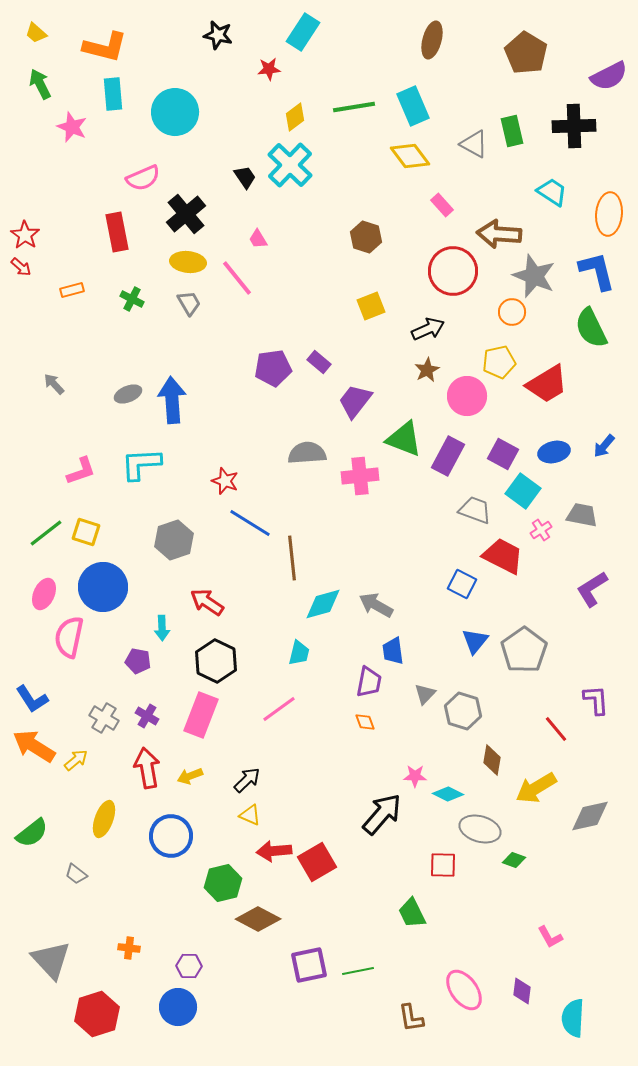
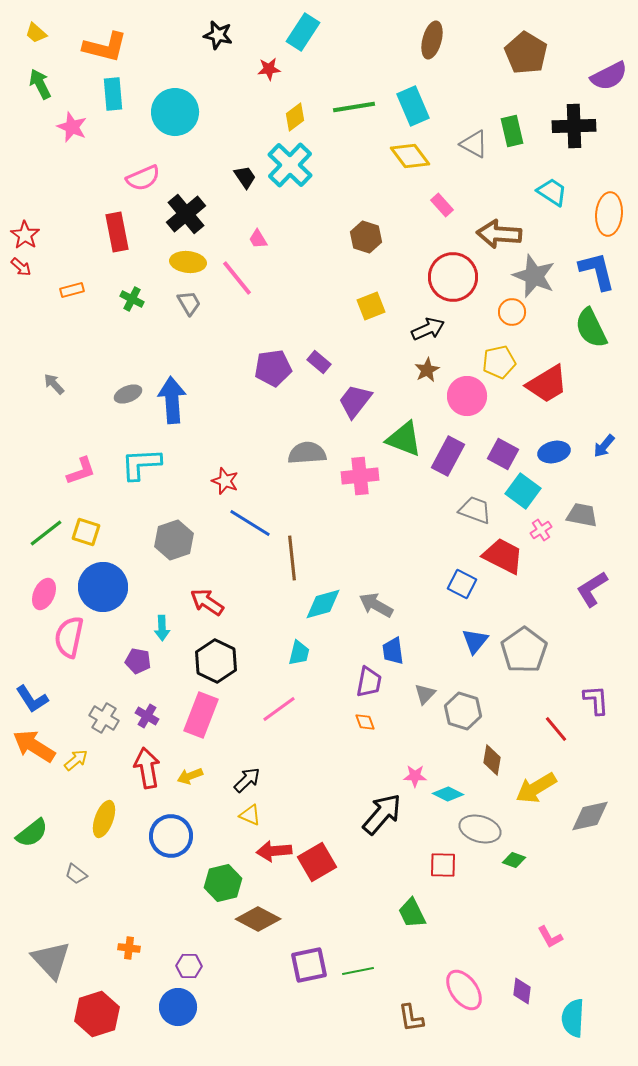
red circle at (453, 271): moved 6 px down
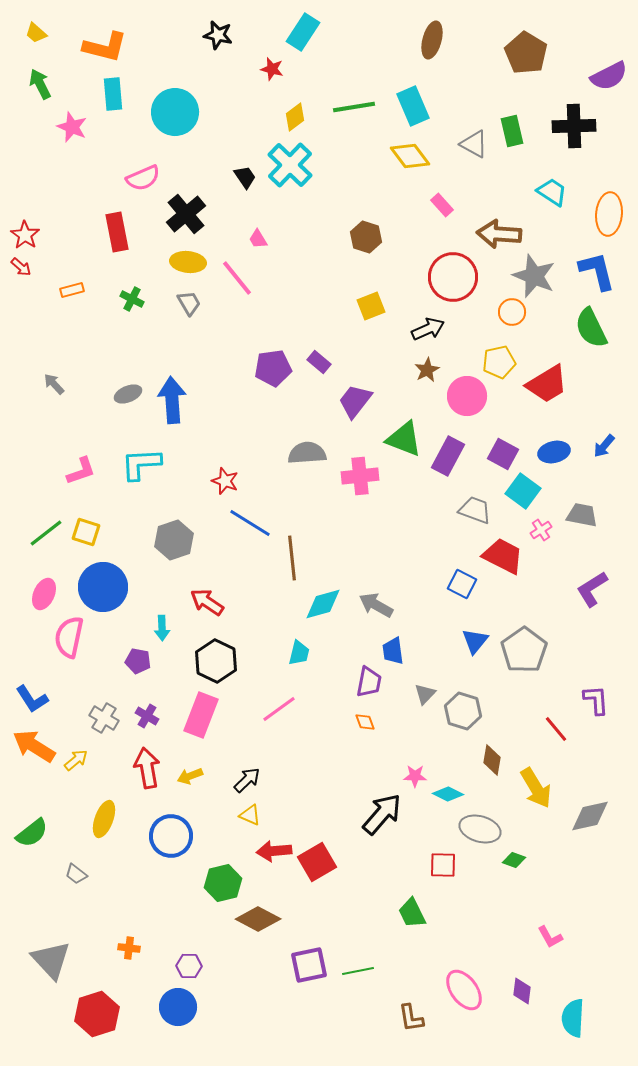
red star at (269, 69): moved 3 px right; rotated 20 degrees clockwise
yellow arrow at (536, 788): rotated 90 degrees counterclockwise
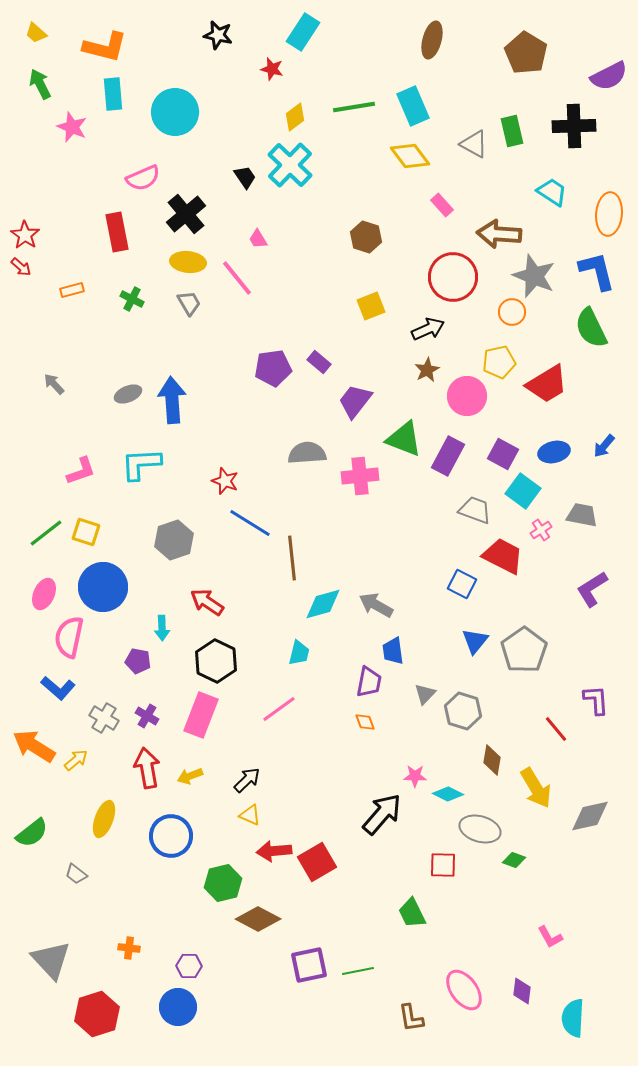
blue L-shape at (32, 699): moved 26 px right, 11 px up; rotated 16 degrees counterclockwise
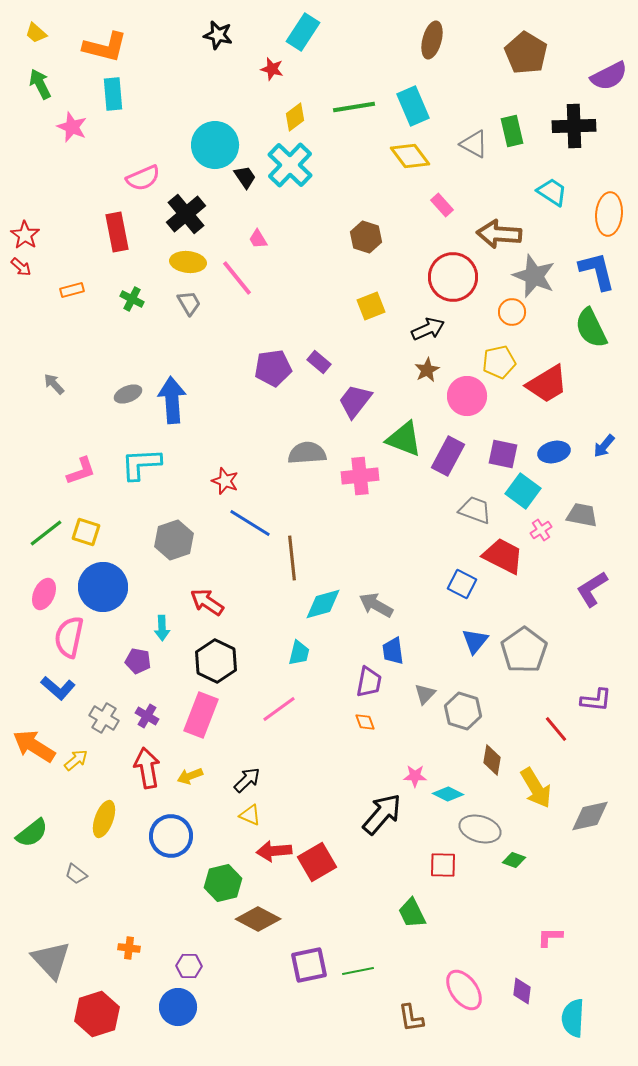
cyan circle at (175, 112): moved 40 px right, 33 px down
purple square at (503, 454): rotated 16 degrees counterclockwise
purple L-shape at (596, 700): rotated 100 degrees clockwise
pink L-shape at (550, 937): rotated 120 degrees clockwise
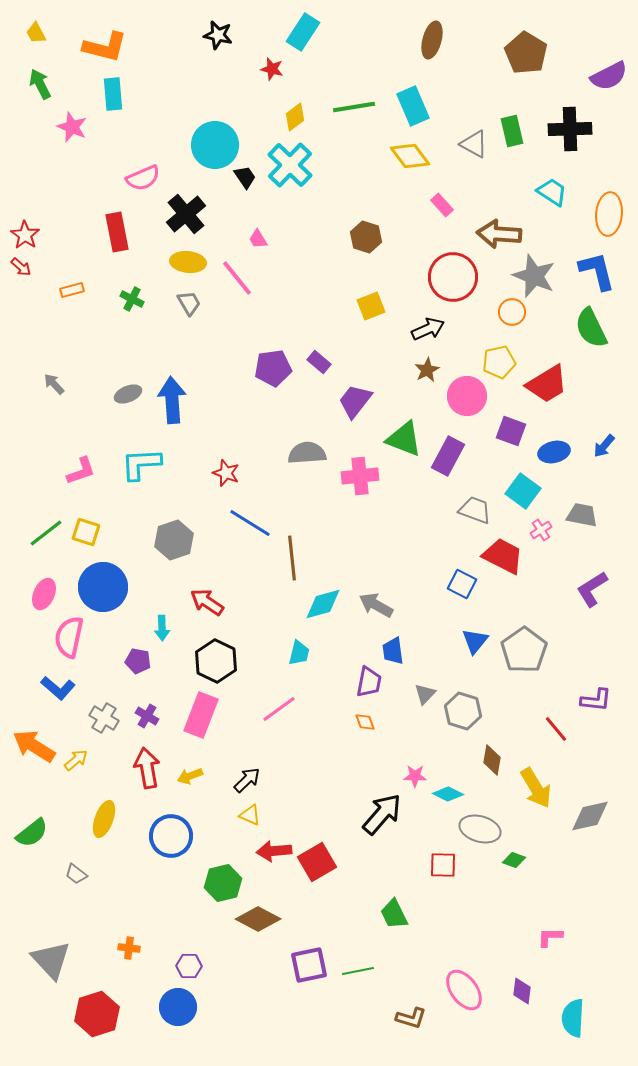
yellow trapezoid at (36, 33): rotated 20 degrees clockwise
black cross at (574, 126): moved 4 px left, 3 px down
purple square at (503, 454): moved 8 px right, 23 px up; rotated 8 degrees clockwise
red star at (225, 481): moved 1 px right, 8 px up
green trapezoid at (412, 913): moved 18 px left, 1 px down
brown L-shape at (411, 1018): rotated 64 degrees counterclockwise
